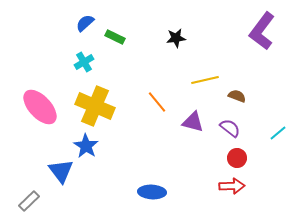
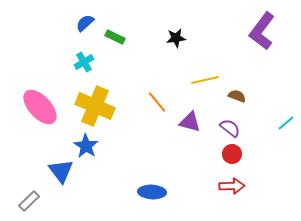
purple triangle: moved 3 px left
cyan line: moved 8 px right, 10 px up
red circle: moved 5 px left, 4 px up
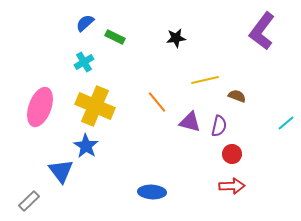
pink ellipse: rotated 63 degrees clockwise
purple semicircle: moved 11 px left, 2 px up; rotated 65 degrees clockwise
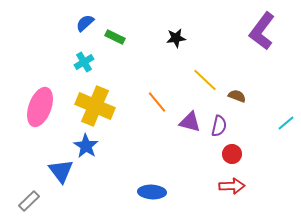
yellow line: rotated 56 degrees clockwise
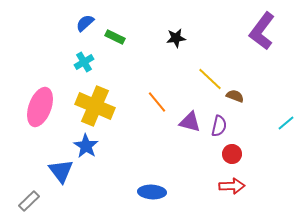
yellow line: moved 5 px right, 1 px up
brown semicircle: moved 2 px left
